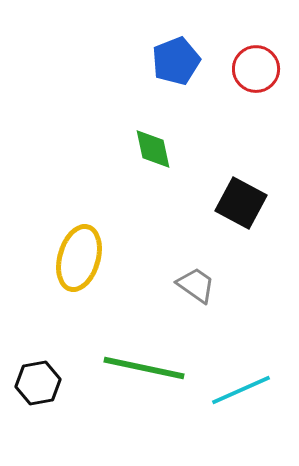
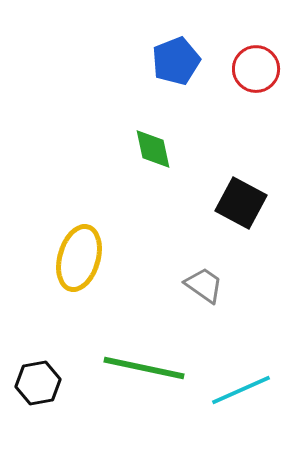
gray trapezoid: moved 8 px right
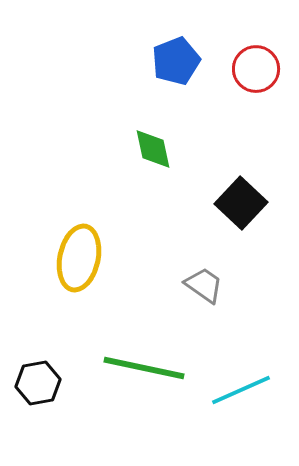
black square: rotated 15 degrees clockwise
yellow ellipse: rotated 4 degrees counterclockwise
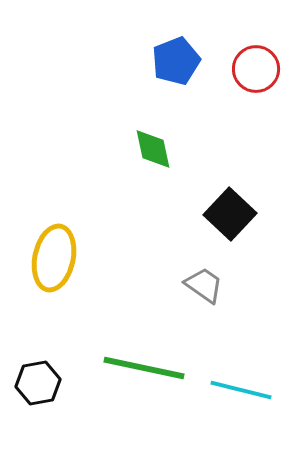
black square: moved 11 px left, 11 px down
yellow ellipse: moved 25 px left
cyan line: rotated 38 degrees clockwise
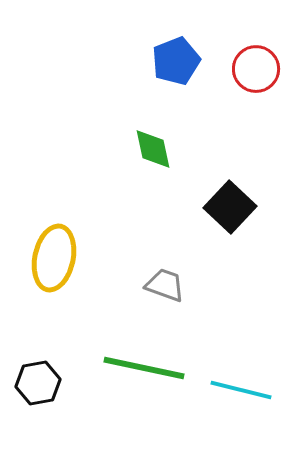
black square: moved 7 px up
gray trapezoid: moved 39 px left; rotated 15 degrees counterclockwise
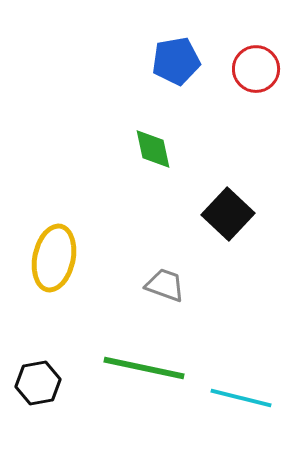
blue pentagon: rotated 12 degrees clockwise
black square: moved 2 px left, 7 px down
cyan line: moved 8 px down
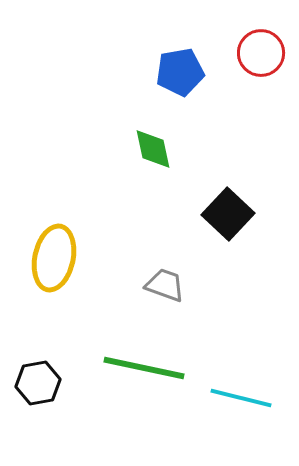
blue pentagon: moved 4 px right, 11 px down
red circle: moved 5 px right, 16 px up
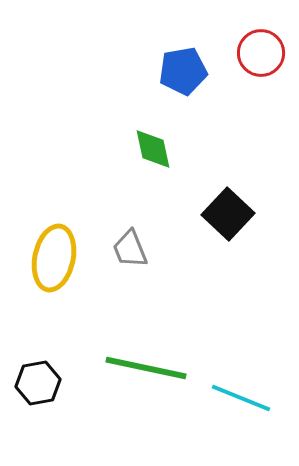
blue pentagon: moved 3 px right, 1 px up
gray trapezoid: moved 35 px left, 36 px up; rotated 132 degrees counterclockwise
green line: moved 2 px right
cyan line: rotated 8 degrees clockwise
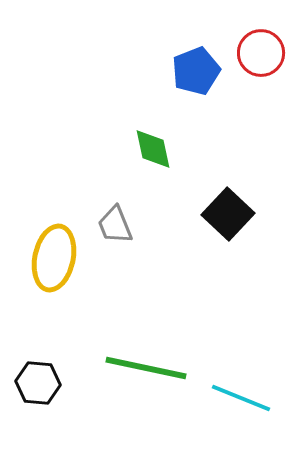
blue pentagon: moved 13 px right; rotated 12 degrees counterclockwise
gray trapezoid: moved 15 px left, 24 px up
black hexagon: rotated 15 degrees clockwise
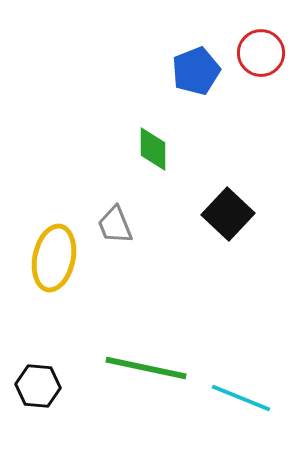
green diamond: rotated 12 degrees clockwise
black hexagon: moved 3 px down
